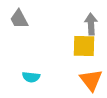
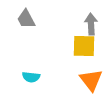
gray trapezoid: moved 7 px right
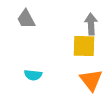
cyan semicircle: moved 2 px right, 2 px up
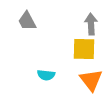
gray trapezoid: moved 1 px right, 2 px down
yellow square: moved 3 px down
cyan semicircle: moved 13 px right
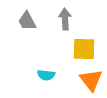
gray arrow: moved 26 px left, 5 px up
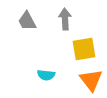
yellow square: rotated 10 degrees counterclockwise
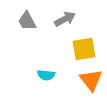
gray arrow: rotated 65 degrees clockwise
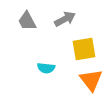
cyan semicircle: moved 7 px up
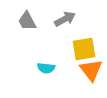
orange triangle: moved 10 px up
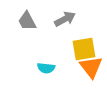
orange triangle: moved 3 px up
